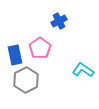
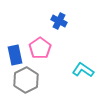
blue cross: rotated 35 degrees counterclockwise
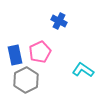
pink pentagon: moved 4 px down; rotated 10 degrees clockwise
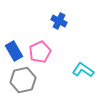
blue rectangle: moved 1 px left, 4 px up; rotated 18 degrees counterclockwise
gray hexagon: moved 3 px left; rotated 15 degrees clockwise
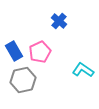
blue cross: rotated 14 degrees clockwise
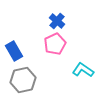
blue cross: moved 2 px left
pink pentagon: moved 15 px right, 8 px up
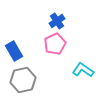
blue cross: rotated 14 degrees clockwise
